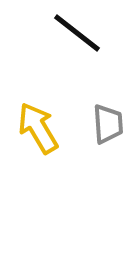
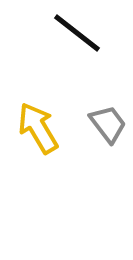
gray trapezoid: rotated 33 degrees counterclockwise
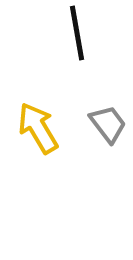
black line: rotated 42 degrees clockwise
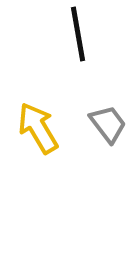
black line: moved 1 px right, 1 px down
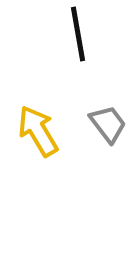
yellow arrow: moved 3 px down
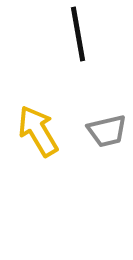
gray trapezoid: moved 1 px left, 7 px down; rotated 114 degrees clockwise
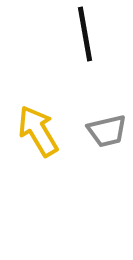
black line: moved 7 px right
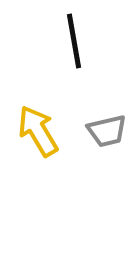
black line: moved 11 px left, 7 px down
